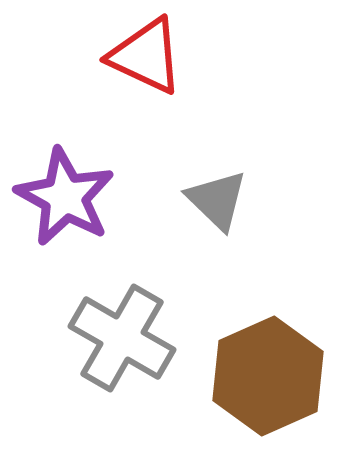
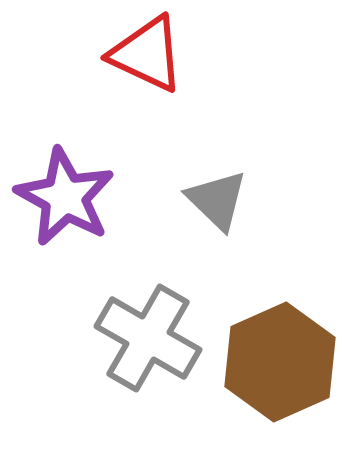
red triangle: moved 1 px right, 2 px up
gray cross: moved 26 px right
brown hexagon: moved 12 px right, 14 px up
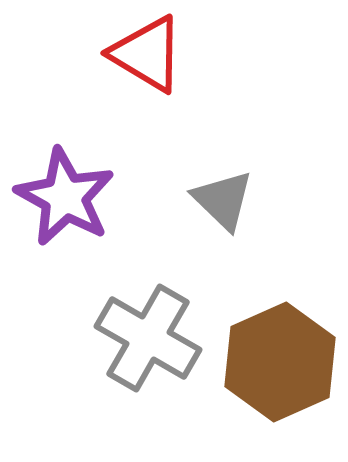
red triangle: rotated 6 degrees clockwise
gray triangle: moved 6 px right
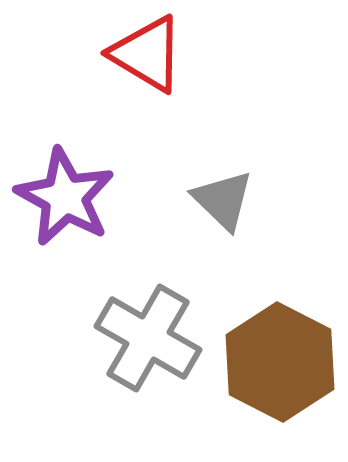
brown hexagon: rotated 9 degrees counterclockwise
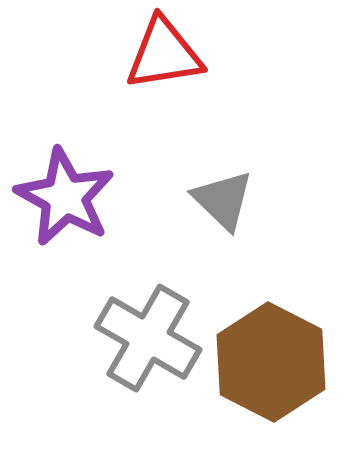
red triangle: moved 17 px right; rotated 40 degrees counterclockwise
brown hexagon: moved 9 px left
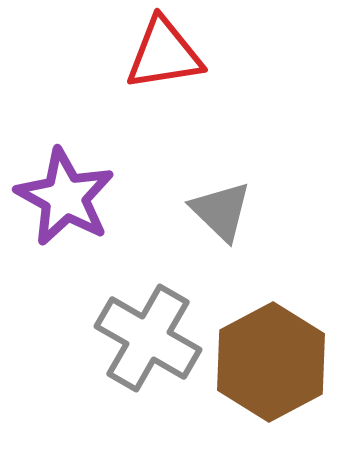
gray triangle: moved 2 px left, 11 px down
brown hexagon: rotated 5 degrees clockwise
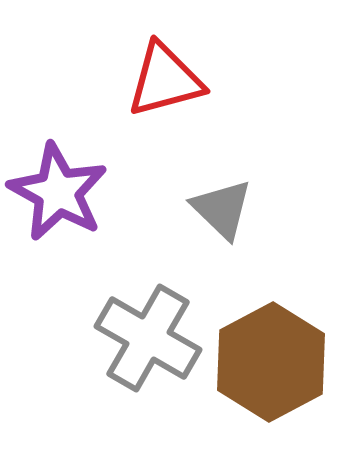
red triangle: moved 1 px right, 26 px down; rotated 6 degrees counterclockwise
purple star: moved 7 px left, 5 px up
gray triangle: moved 1 px right, 2 px up
